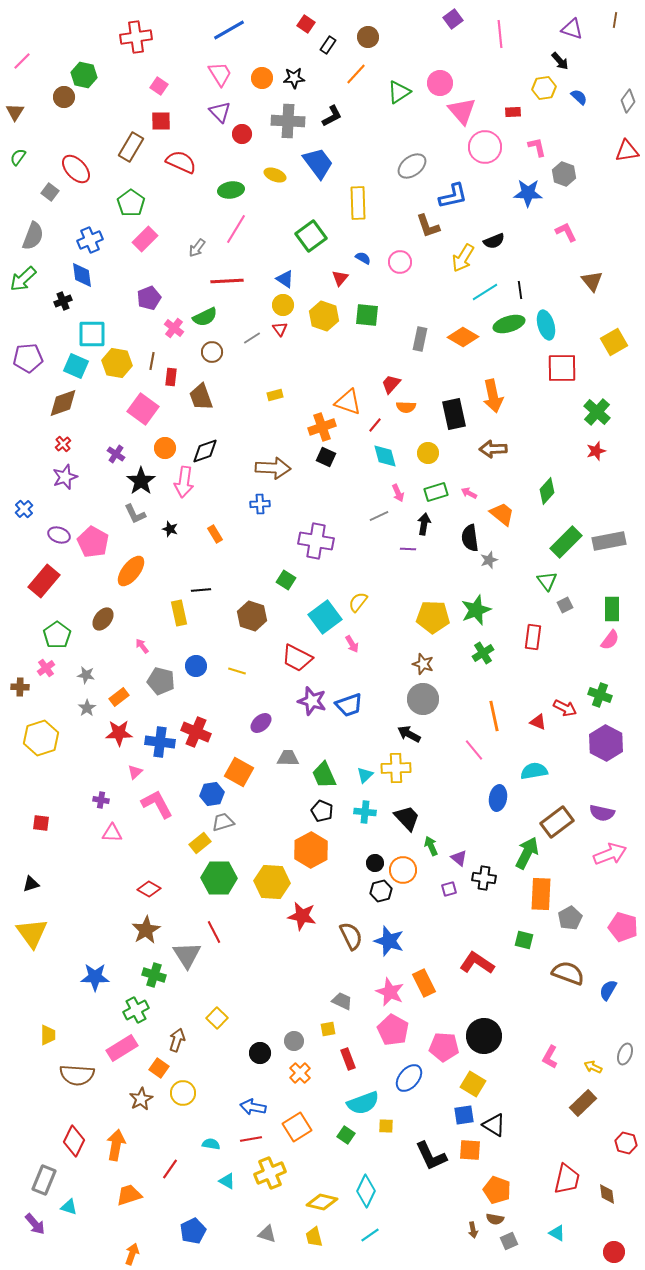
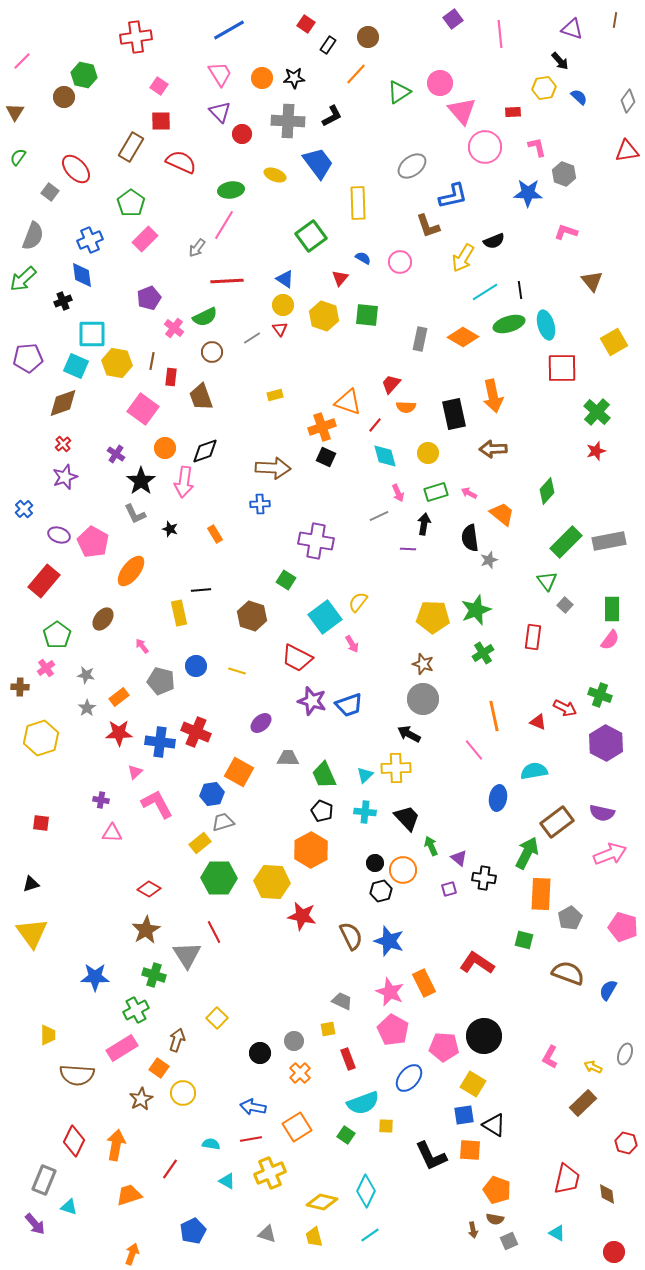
pink line at (236, 229): moved 12 px left, 4 px up
pink L-shape at (566, 232): rotated 45 degrees counterclockwise
gray square at (565, 605): rotated 21 degrees counterclockwise
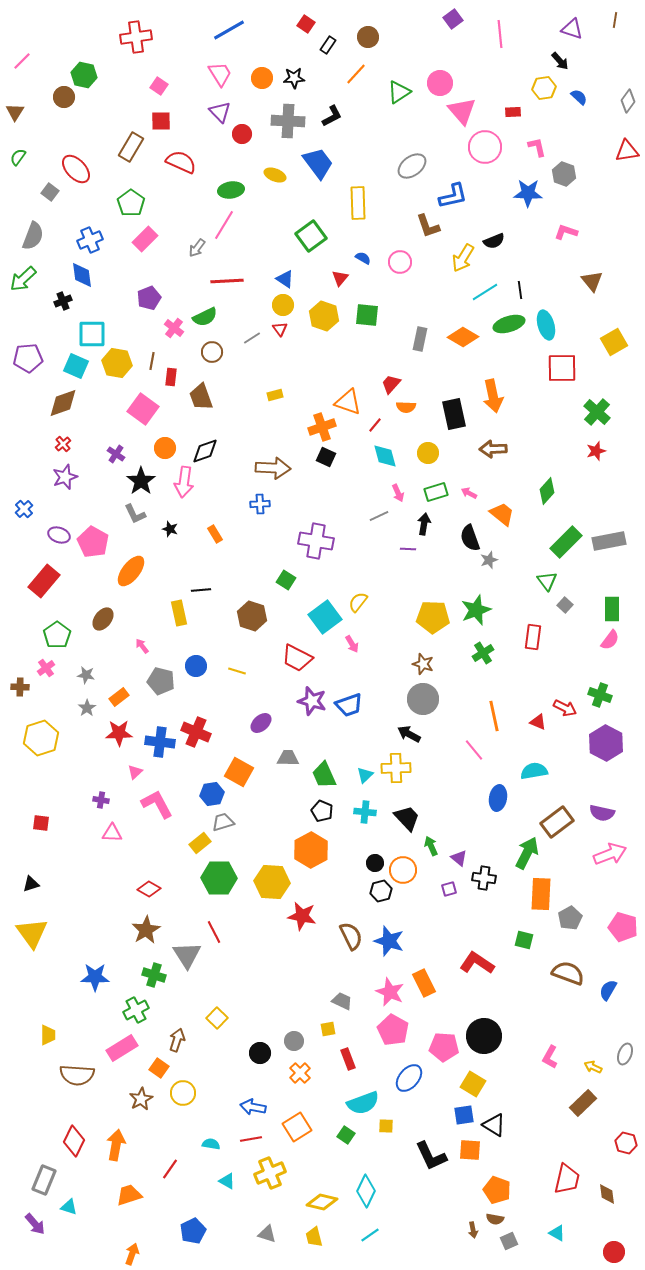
black semicircle at (470, 538): rotated 12 degrees counterclockwise
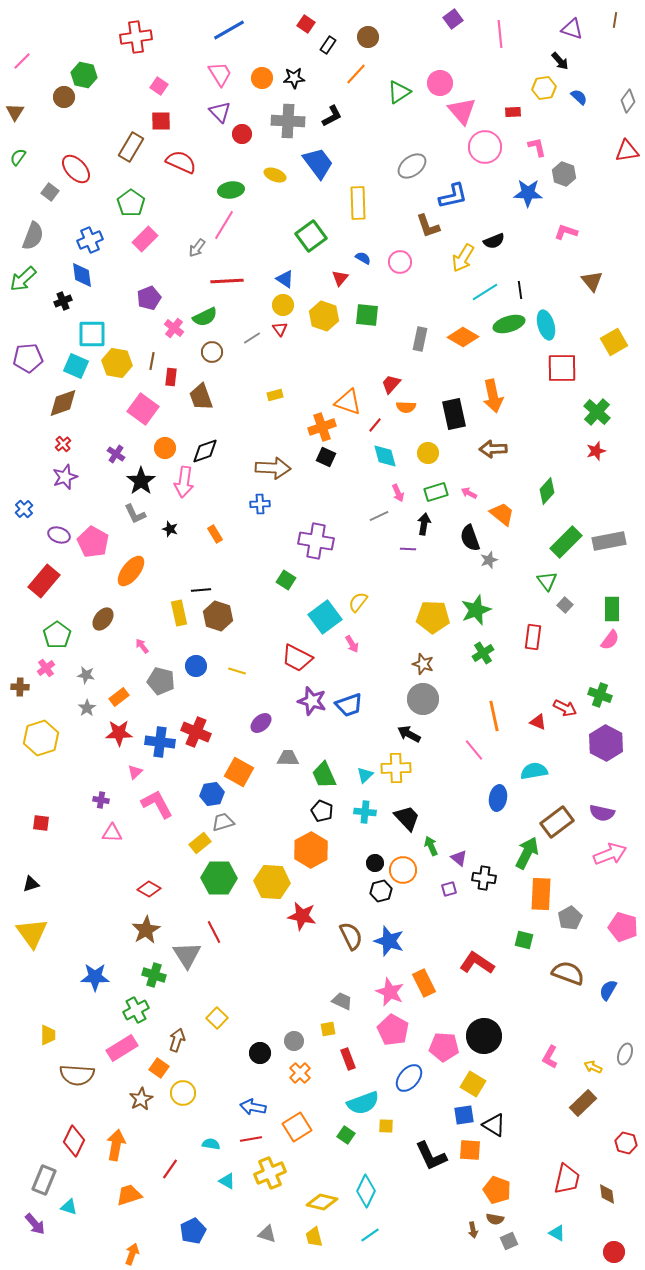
brown hexagon at (252, 616): moved 34 px left
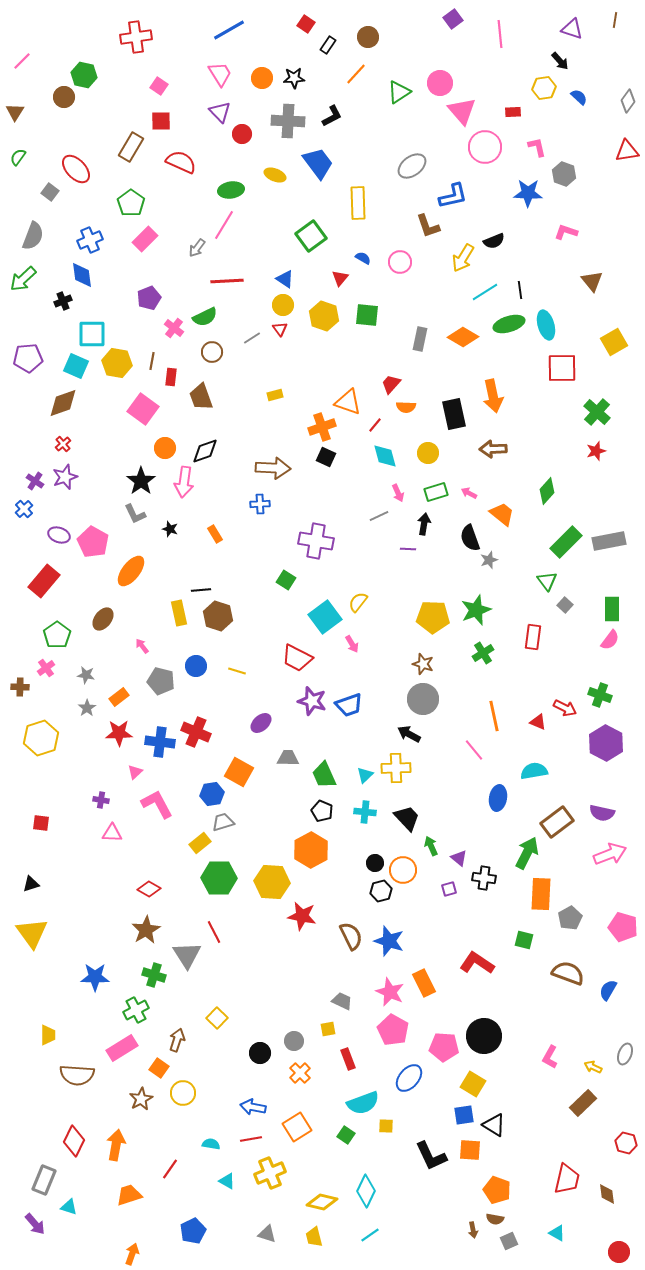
purple cross at (116, 454): moved 81 px left, 27 px down
red circle at (614, 1252): moved 5 px right
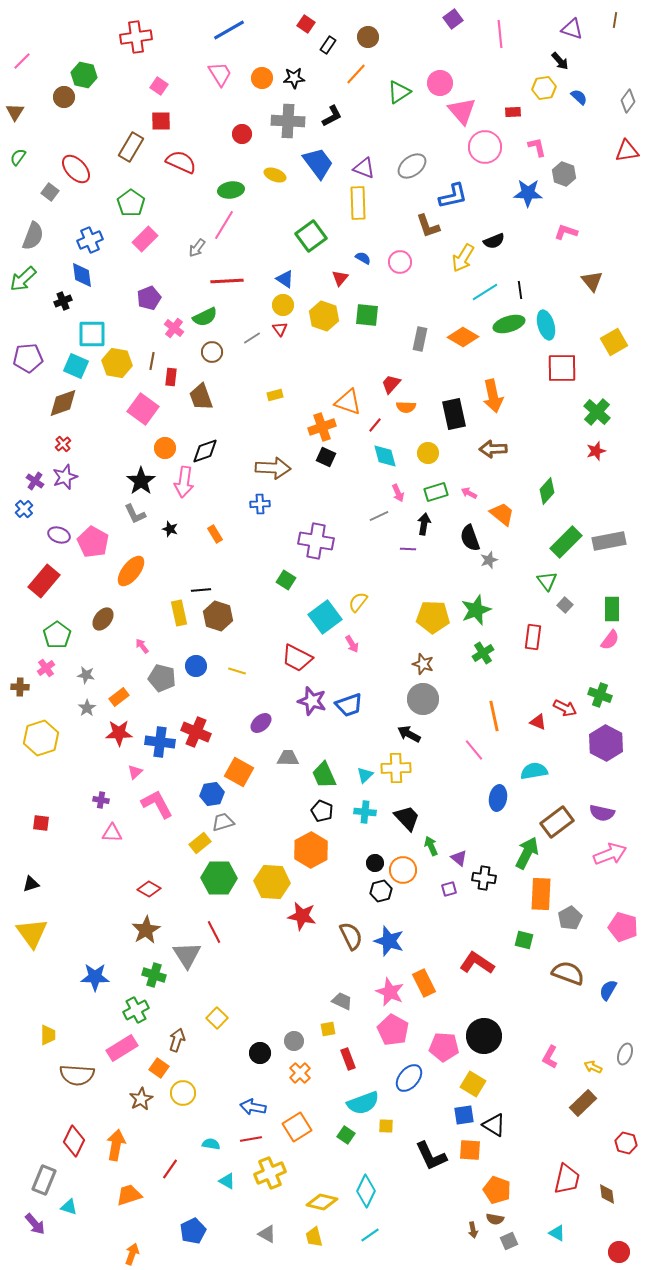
purple triangle at (220, 112): moved 144 px right, 56 px down; rotated 25 degrees counterclockwise
gray pentagon at (161, 681): moved 1 px right, 3 px up
gray triangle at (267, 1234): rotated 12 degrees clockwise
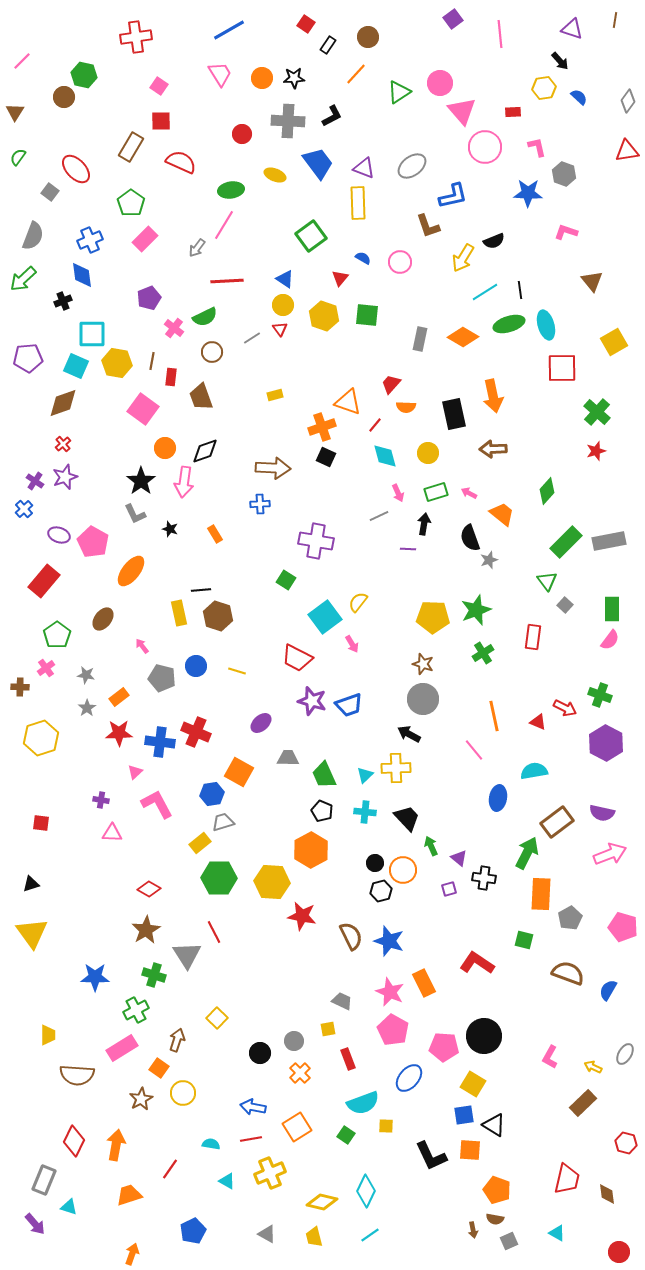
gray ellipse at (625, 1054): rotated 10 degrees clockwise
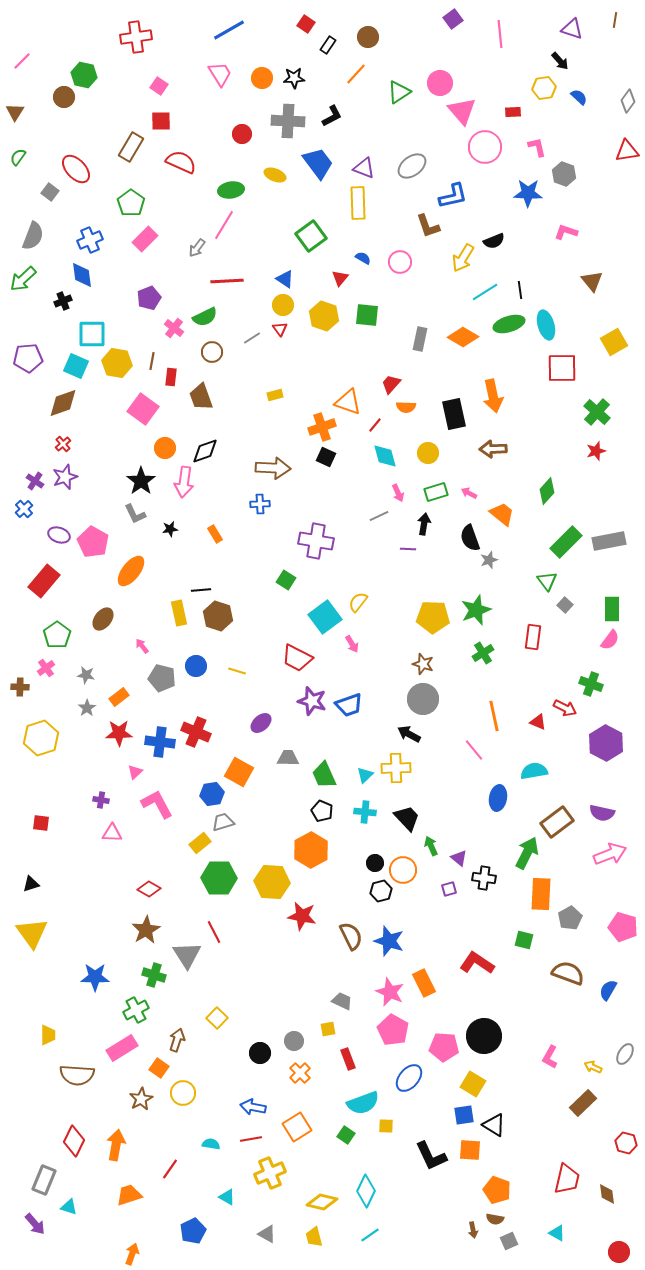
black star at (170, 529): rotated 28 degrees counterclockwise
green cross at (600, 695): moved 9 px left, 11 px up
cyan triangle at (227, 1181): moved 16 px down
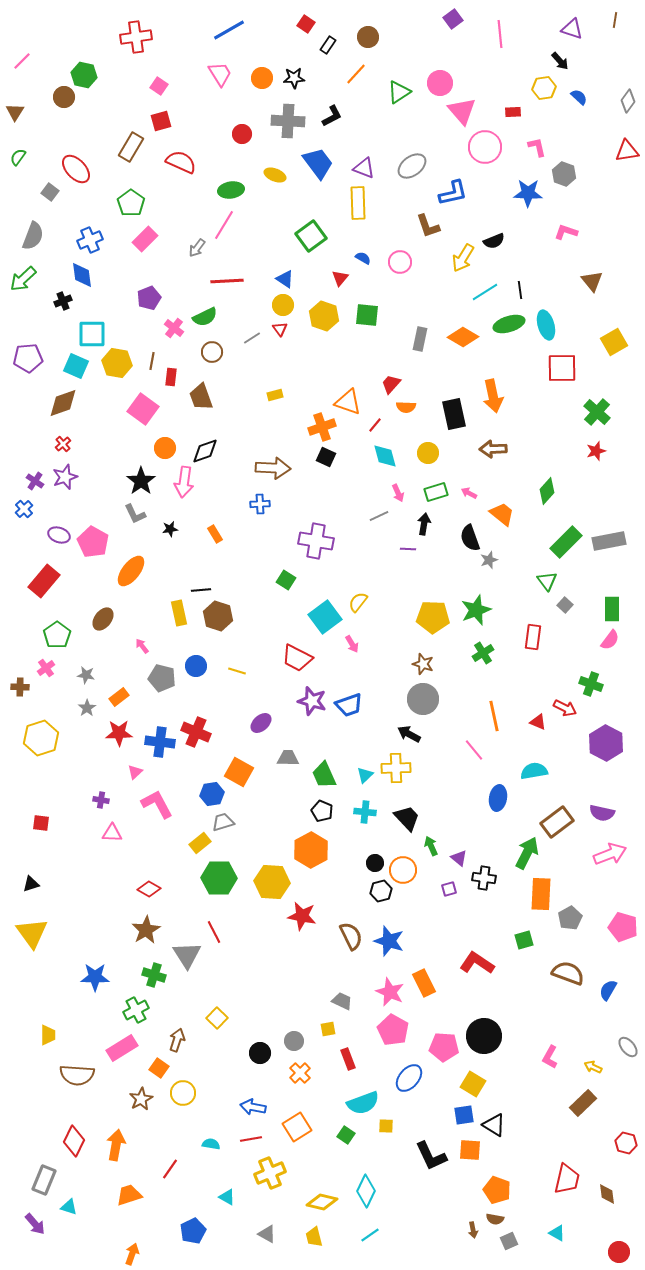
red square at (161, 121): rotated 15 degrees counterclockwise
blue L-shape at (453, 196): moved 3 px up
green square at (524, 940): rotated 30 degrees counterclockwise
gray ellipse at (625, 1054): moved 3 px right, 7 px up; rotated 70 degrees counterclockwise
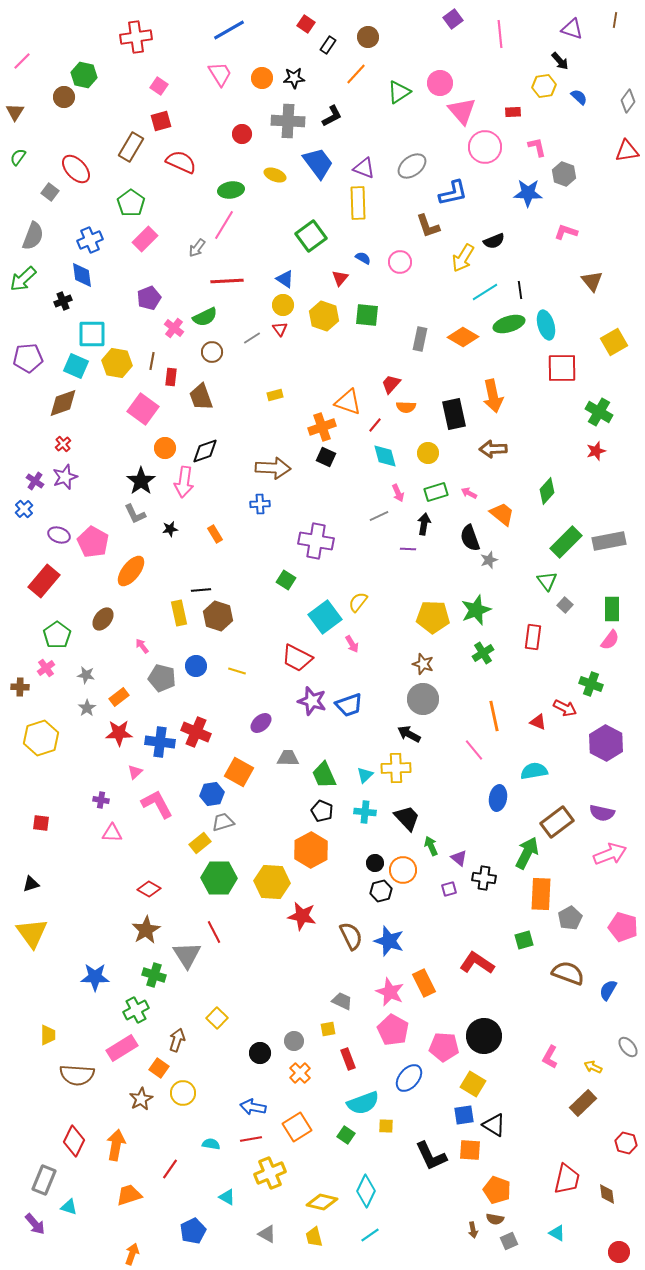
yellow hexagon at (544, 88): moved 2 px up
green cross at (597, 412): moved 2 px right; rotated 12 degrees counterclockwise
